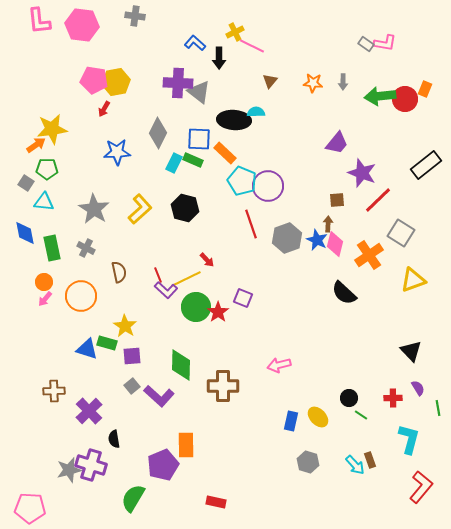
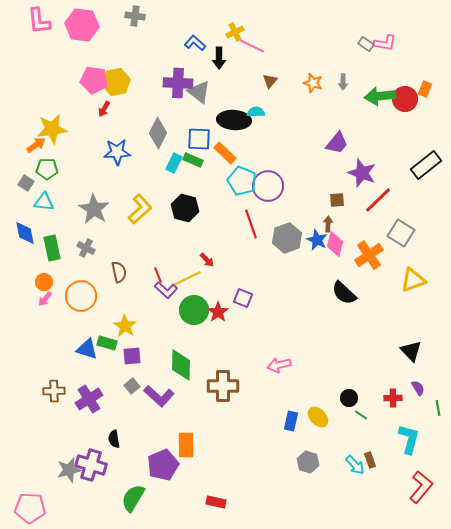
orange star at (313, 83): rotated 12 degrees clockwise
green circle at (196, 307): moved 2 px left, 3 px down
purple cross at (89, 411): moved 12 px up; rotated 12 degrees clockwise
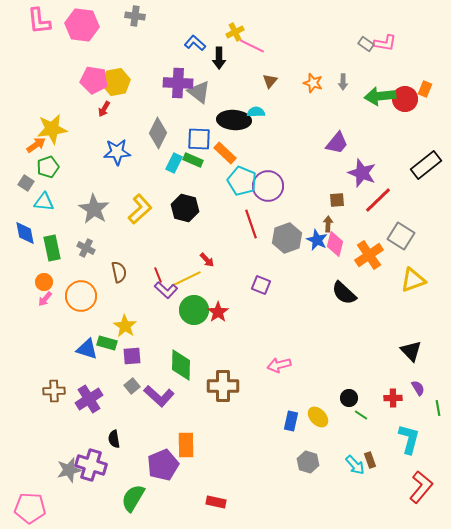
green pentagon at (47, 169): moved 1 px right, 2 px up; rotated 20 degrees counterclockwise
gray square at (401, 233): moved 3 px down
purple square at (243, 298): moved 18 px right, 13 px up
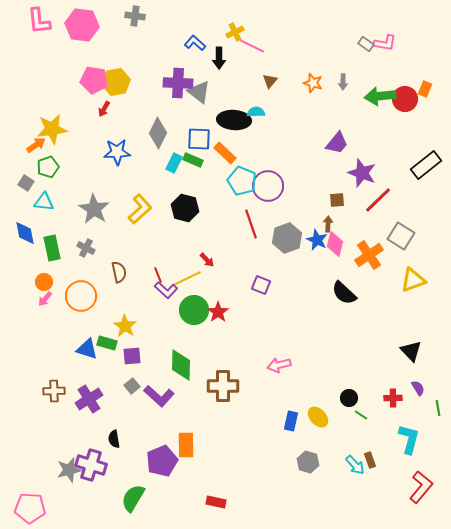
purple pentagon at (163, 465): moved 1 px left, 4 px up
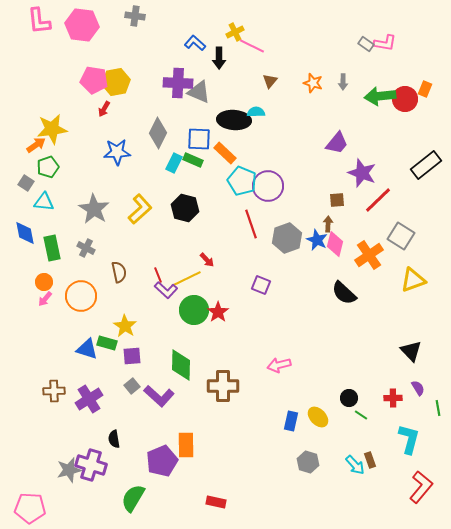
gray triangle at (199, 92): rotated 15 degrees counterclockwise
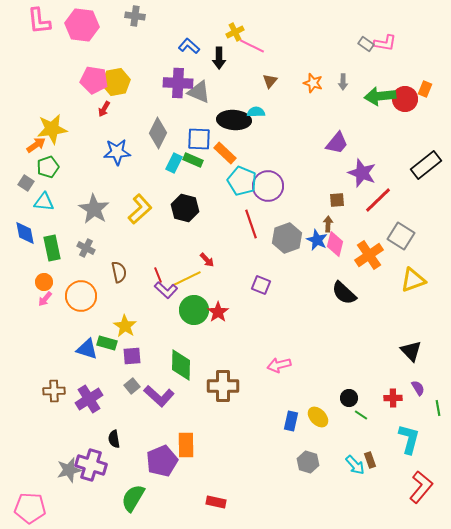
blue L-shape at (195, 43): moved 6 px left, 3 px down
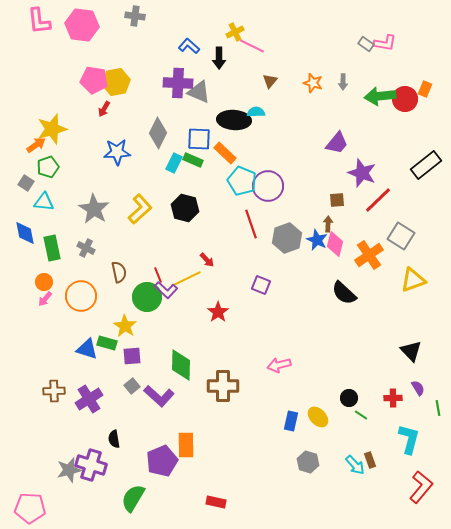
yellow star at (52, 129): rotated 8 degrees counterclockwise
green circle at (194, 310): moved 47 px left, 13 px up
